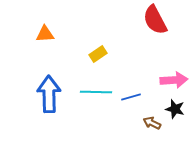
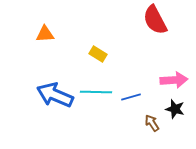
yellow rectangle: rotated 66 degrees clockwise
blue arrow: moved 6 px right, 1 px down; rotated 66 degrees counterclockwise
brown arrow: rotated 30 degrees clockwise
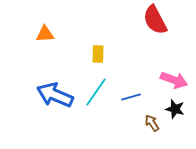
yellow rectangle: rotated 60 degrees clockwise
pink arrow: rotated 24 degrees clockwise
cyan line: rotated 56 degrees counterclockwise
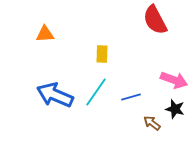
yellow rectangle: moved 4 px right
brown arrow: rotated 18 degrees counterclockwise
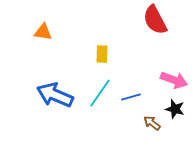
orange triangle: moved 2 px left, 2 px up; rotated 12 degrees clockwise
cyan line: moved 4 px right, 1 px down
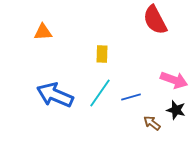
orange triangle: rotated 12 degrees counterclockwise
black star: moved 1 px right, 1 px down
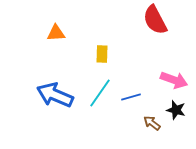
orange triangle: moved 13 px right, 1 px down
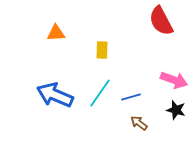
red semicircle: moved 6 px right, 1 px down
yellow rectangle: moved 4 px up
brown arrow: moved 13 px left
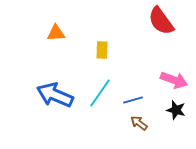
red semicircle: rotated 8 degrees counterclockwise
blue line: moved 2 px right, 3 px down
